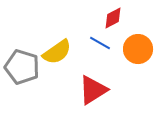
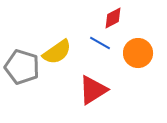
orange circle: moved 4 px down
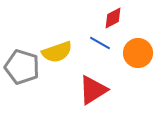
yellow semicircle: rotated 16 degrees clockwise
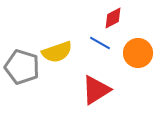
red triangle: moved 3 px right
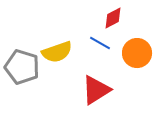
orange circle: moved 1 px left
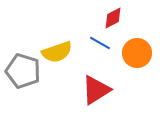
gray pentagon: moved 1 px right, 4 px down
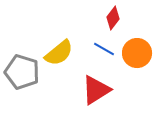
red diamond: rotated 25 degrees counterclockwise
blue line: moved 4 px right, 6 px down
yellow semicircle: moved 2 px right, 1 px down; rotated 20 degrees counterclockwise
gray pentagon: moved 1 px left, 1 px down
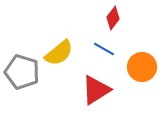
orange circle: moved 5 px right, 14 px down
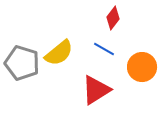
gray pentagon: moved 9 px up
